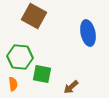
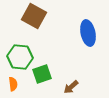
green square: rotated 30 degrees counterclockwise
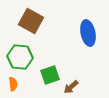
brown square: moved 3 px left, 5 px down
green square: moved 8 px right, 1 px down
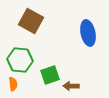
green hexagon: moved 3 px down
brown arrow: moved 1 px up; rotated 42 degrees clockwise
